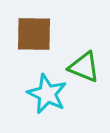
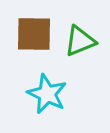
green triangle: moved 4 px left, 26 px up; rotated 44 degrees counterclockwise
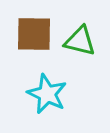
green triangle: rotated 36 degrees clockwise
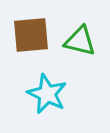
brown square: moved 3 px left, 1 px down; rotated 6 degrees counterclockwise
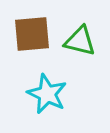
brown square: moved 1 px right, 1 px up
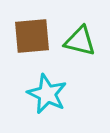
brown square: moved 2 px down
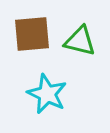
brown square: moved 2 px up
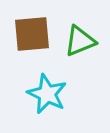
green triangle: rotated 36 degrees counterclockwise
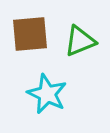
brown square: moved 2 px left
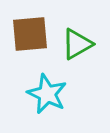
green triangle: moved 3 px left, 3 px down; rotated 8 degrees counterclockwise
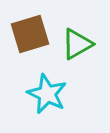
brown square: rotated 12 degrees counterclockwise
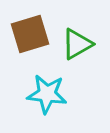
cyan star: rotated 18 degrees counterclockwise
